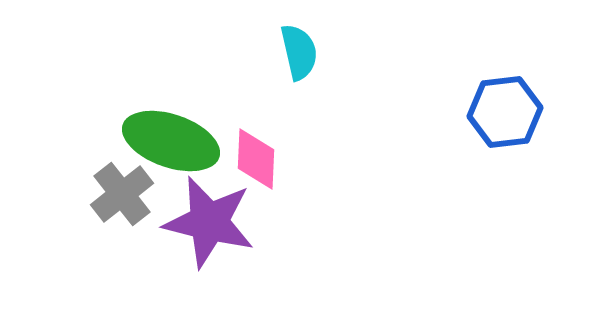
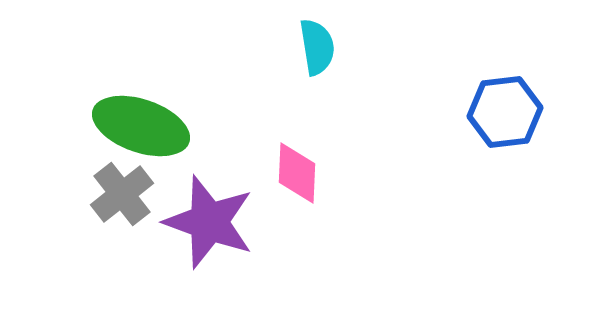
cyan semicircle: moved 18 px right, 5 px up; rotated 4 degrees clockwise
green ellipse: moved 30 px left, 15 px up
pink diamond: moved 41 px right, 14 px down
purple star: rotated 6 degrees clockwise
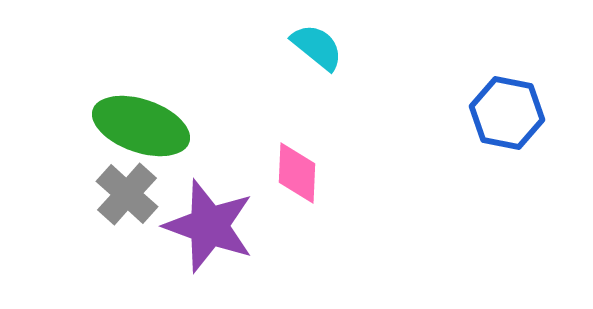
cyan semicircle: rotated 42 degrees counterclockwise
blue hexagon: moved 2 px right, 1 px down; rotated 18 degrees clockwise
gray cross: moved 5 px right; rotated 10 degrees counterclockwise
purple star: moved 4 px down
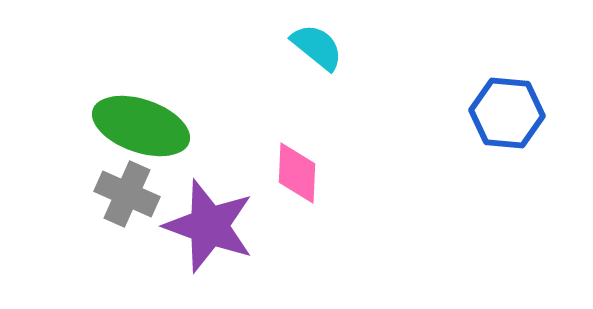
blue hexagon: rotated 6 degrees counterclockwise
gray cross: rotated 18 degrees counterclockwise
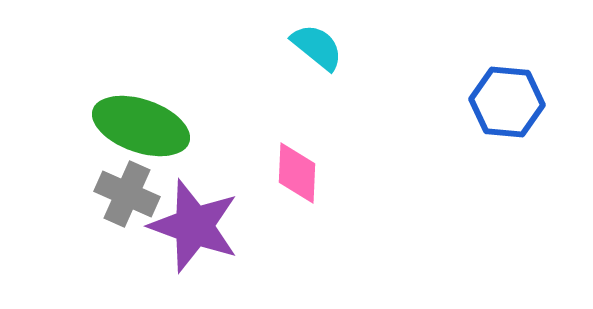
blue hexagon: moved 11 px up
purple star: moved 15 px left
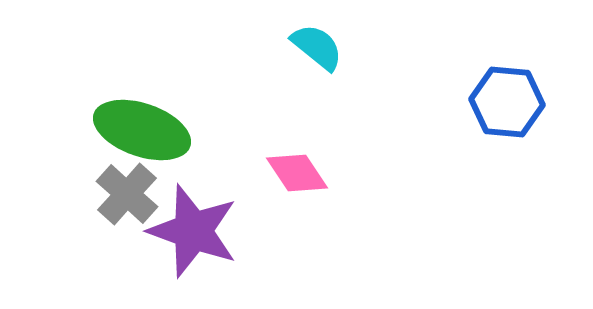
green ellipse: moved 1 px right, 4 px down
pink diamond: rotated 36 degrees counterclockwise
gray cross: rotated 18 degrees clockwise
purple star: moved 1 px left, 5 px down
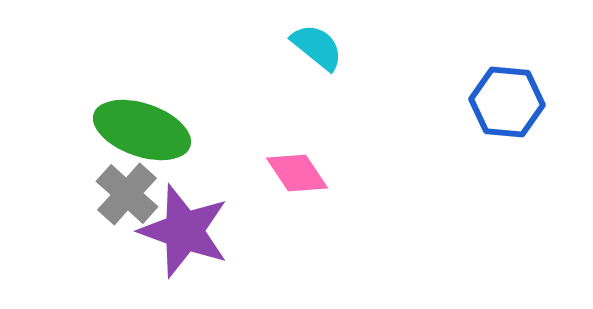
purple star: moved 9 px left
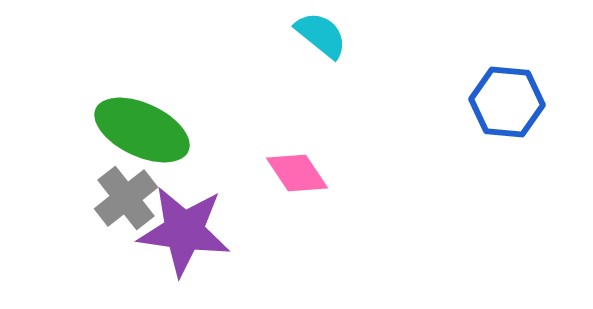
cyan semicircle: moved 4 px right, 12 px up
green ellipse: rotated 6 degrees clockwise
gray cross: moved 1 px left, 4 px down; rotated 10 degrees clockwise
purple star: rotated 12 degrees counterclockwise
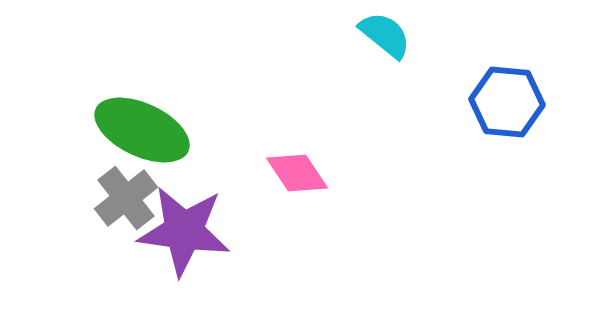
cyan semicircle: moved 64 px right
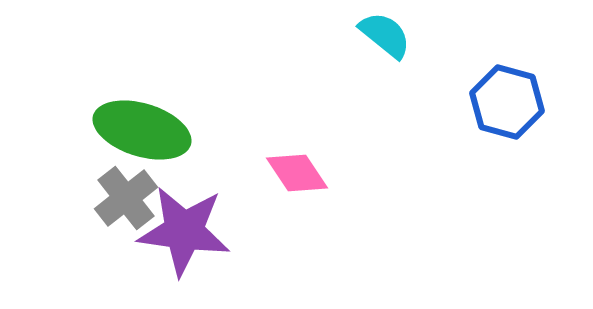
blue hexagon: rotated 10 degrees clockwise
green ellipse: rotated 8 degrees counterclockwise
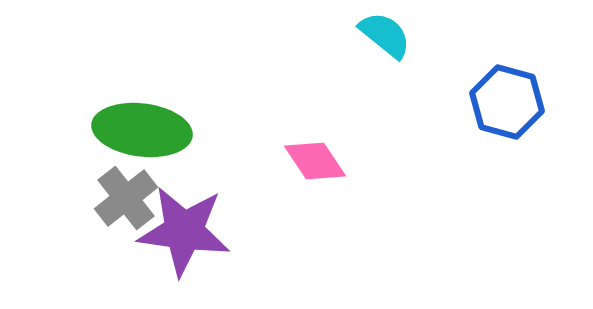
green ellipse: rotated 10 degrees counterclockwise
pink diamond: moved 18 px right, 12 px up
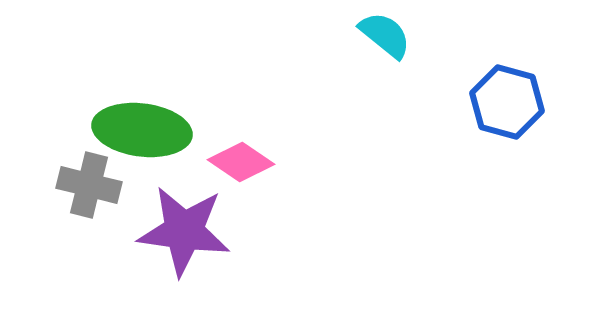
pink diamond: moved 74 px left, 1 px down; rotated 22 degrees counterclockwise
gray cross: moved 37 px left, 13 px up; rotated 38 degrees counterclockwise
